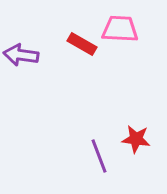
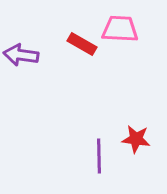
purple line: rotated 20 degrees clockwise
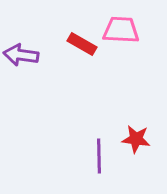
pink trapezoid: moved 1 px right, 1 px down
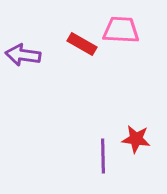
purple arrow: moved 2 px right
purple line: moved 4 px right
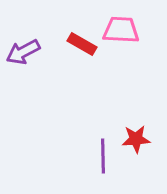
purple arrow: moved 3 px up; rotated 36 degrees counterclockwise
red star: rotated 12 degrees counterclockwise
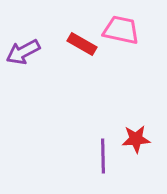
pink trapezoid: rotated 9 degrees clockwise
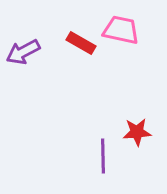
red rectangle: moved 1 px left, 1 px up
red star: moved 1 px right, 7 px up
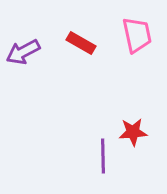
pink trapezoid: moved 16 px right, 5 px down; rotated 66 degrees clockwise
red star: moved 4 px left
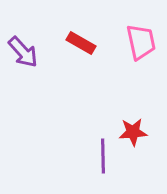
pink trapezoid: moved 4 px right, 7 px down
purple arrow: rotated 104 degrees counterclockwise
